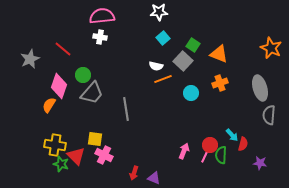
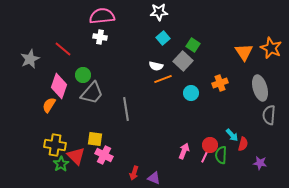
orange triangle: moved 25 px right, 2 px up; rotated 36 degrees clockwise
green star: rotated 21 degrees clockwise
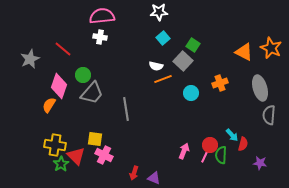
orange triangle: rotated 30 degrees counterclockwise
